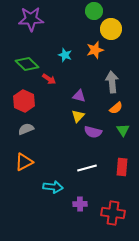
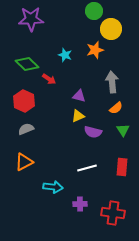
yellow triangle: rotated 24 degrees clockwise
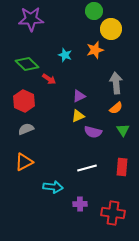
gray arrow: moved 4 px right, 1 px down
purple triangle: rotated 40 degrees counterclockwise
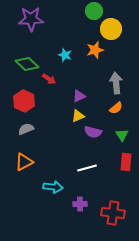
green triangle: moved 1 px left, 5 px down
red rectangle: moved 4 px right, 5 px up
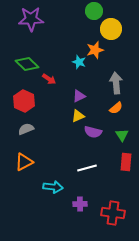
cyan star: moved 14 px right, 7 px down
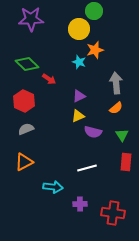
yellow circle: moved 32 px left
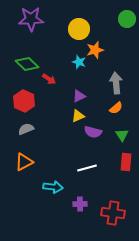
green circle: moved 33 px right, 8 px down
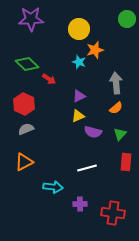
red hexagon: moved 3 px down
green triangle: moved 2 px left, 1 px up; rotated 16 degrees clockwise
